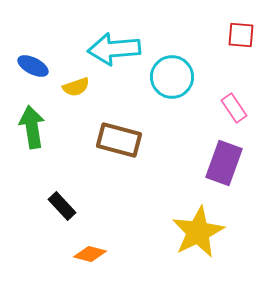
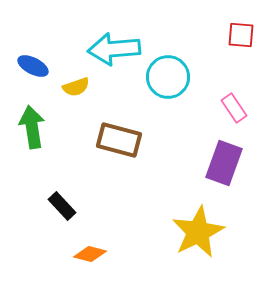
cyan circle: moved 4 px left
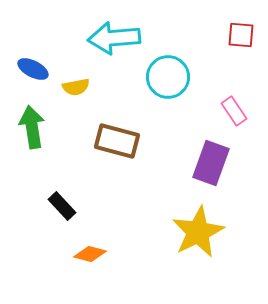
cyan arrow: moved 11 px up
blue ellipse: moved 3 px down
yellow semicircle: rotated 8 degrees clockwise
pink rectangle: moved 3 px down
brown rectangle: moved 2 px left, 1 px down
purple rectangle: moved 13 px left
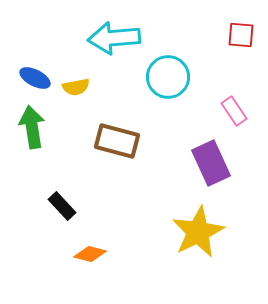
blue ellipse: moved 2 px right, 9 px down
purple rectangle: rotated 45 degrees counterclockwise
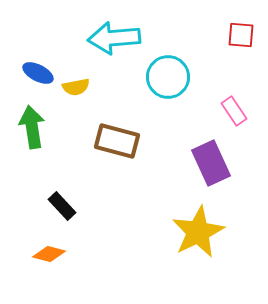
blue ellipse: moved 3 px right, 5 px up
orange diamond: moved 41 px left
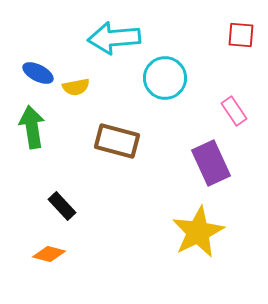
cyan circle: moved 3 px left, 1 px down
